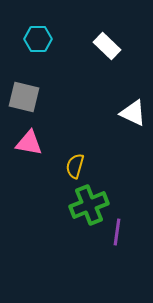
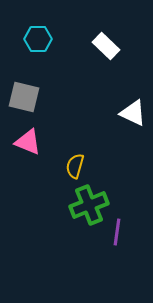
white rectangle: moved 1 px left
pink triangle: moved 1 px left, 1 px up; rotated 12 degrees clockwise
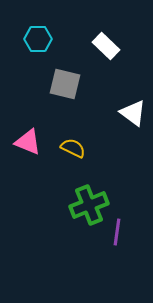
gray square: moved 41 px right, 13 px up
white triangle: rotated 12 degrees clockwise
yellow semicircle: moved 2 px left, 18 px up; rotated 100 degrees clockwise
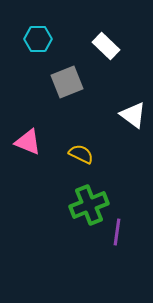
gray square: moved 2 px right, 2 px up; rotated 36 degrees counterclockwise
white triangle: moved 2 px down
yellow semicircle: moved 8 px right, 6 px down
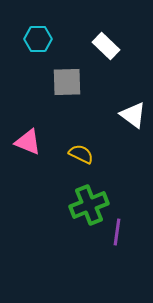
gray square: rotated 20 degrees clockwise
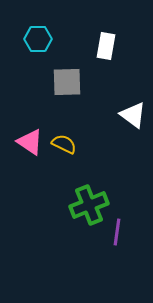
white rectangle: rotated 56 degrees clockwise
pink triangle: moved 2 px right; rotated 12 degrees clockwise
yellow semicircle: moved 17 px left, 10 px up
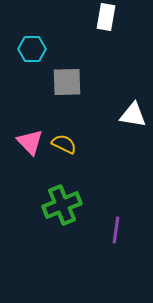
cyan hexagon: moved 6 px left, 10 px down
white rectangle: moved 29 px up
white triangle: rotated 28 degrees counterclockwise
pink triangle: rotated 12 degrees clockwise
green cross: moved 27 px left
purple line: moved 1 px left, 2 px up
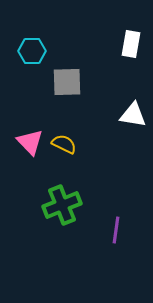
white rectangle: moved 25 px right, 27 px down
cyan hexagon: moved 2 px down
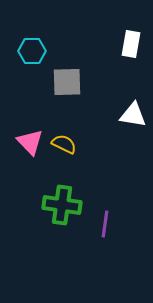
green cross: rotated 30 degrees clockwise
purple line: moved 11 px left, 6 px up
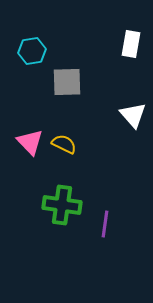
cyan hexagon: rotated 8 degrees counterclockwise
white triangle: rotated 40 degrees clockwise
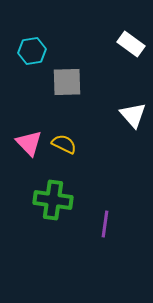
white rectangle: rotated 64 degrees counterclockwise
pink triangle: moved 1 px left, 1 px down
green cross: moved 9 px left, 5 px up
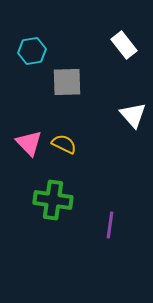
white rectangle: moved 7 px left, 1 px down; rotated 16 degrees clockwise
purple line: moved 5 px right, 1 px down
